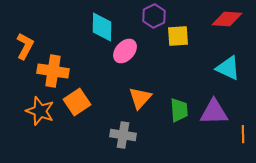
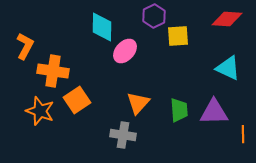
orange triangle: moved 2 px left, 5 px down
orange square: moved 2 px up
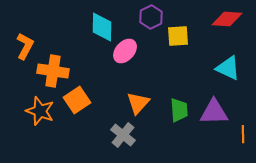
purple hexagon: moved 3 px left, 1 px down
gray cross: rotated 30 degrees clockwise
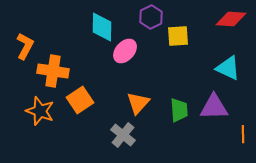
red diamond: moved 4 px right
orange square: moved 3 px right
purple triangle: moved 5 px up
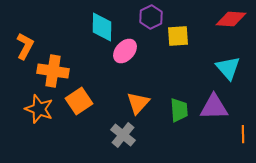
cyan triangle: rotated 24 degrees clockwise
orange square: moved 1 px left, 1 px down
orange star: moved 1 px left, 2 px up
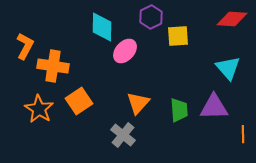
red diamond: moved 1 px right
orange cross: moved 5 px up
orange star: rotated 12 degrees clockwise
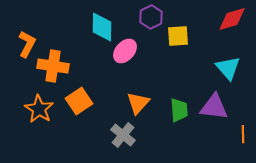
red diamond: rotated 20 degrees counterclockwise
orange L-shape: moved 2 px right, 2 px up
purple triangle: rotated 8 degrees clockwise
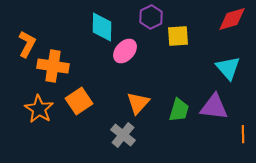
green trapezoid: rotated 20 degrees clockwise
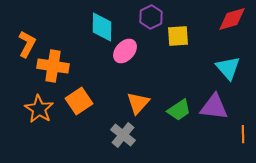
green trapezoid: rotated 40 degrees clockwise
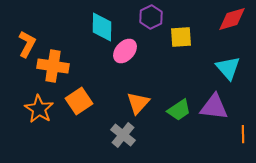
yellow square: moved 3 px right, 1 px down
